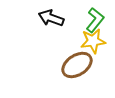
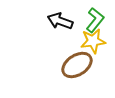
black arrow: moved 9 px right, 3 px down
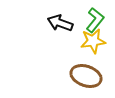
black arrow: moved 2 px down
brown ellipse: moved 9 px right, 11 px down; rotated 52 degrees clockwise
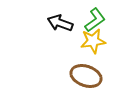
green L-shape: rotated 15 degrees clockwise
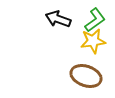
black arrow: moved 2 px left, 4 px up
